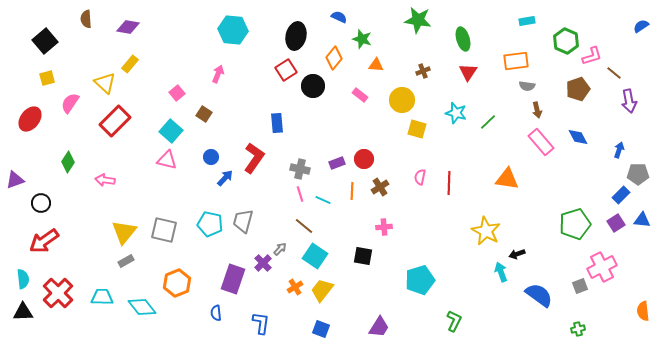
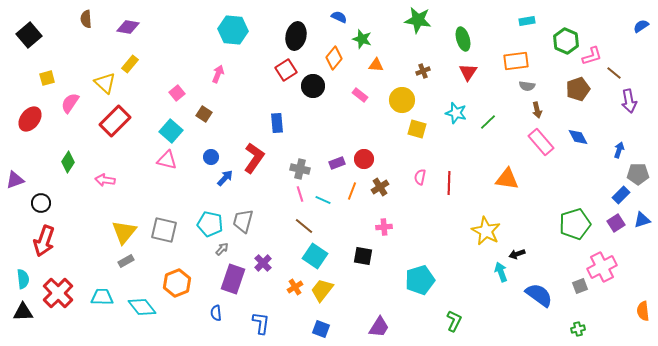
black square at (45, 41): moved 16 px left, 6 px up
orange line at (352, 191): rotated 18 degrees clockwise
blue triangle at (642, 220): rotated 24 degrees counterclockwise
red arrow at (44, 241): rotated 36 degrees counterclockwise
gray arrow at (280, 249): moved 58 px left
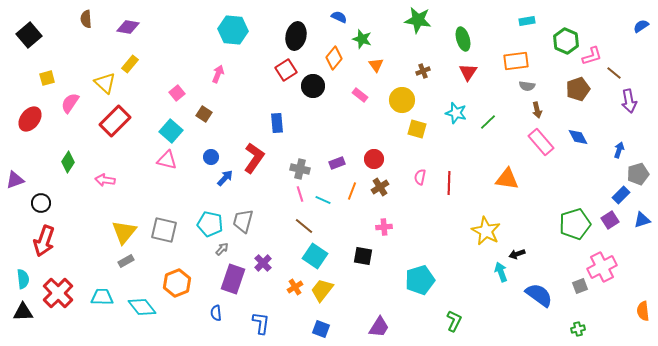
orange triangle at (376, 65): rotated 49 degrees clockwise
red circle at (364, 159): moved 10 px right
gray pentagon at (638, 174): rotated 15 degrees counterclockwise
purple square at (616, 223): moved 6 px left, 3 px up
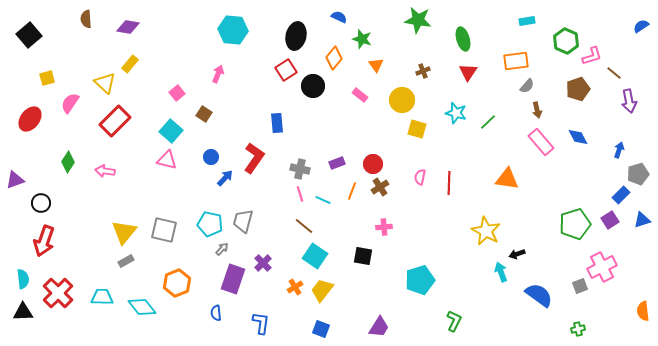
gray semicircle at (527, 86): rotated 56 degrees counterclockwise
red circle at (374, 159): moved 1 px left, 5 px down
pink arrow at (105, 180): moved 9 px up
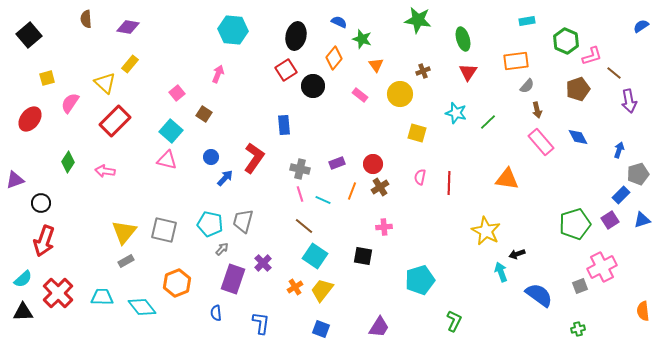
blue semicircle at (339, 17): moved 5 px down
yellow circle at (402, 100): moved 2 px left, 6 px up
blue rectangle at (277, 123): moved 7 px right, 2 px down
yellow square at (417, 129): moved 4 px down
cyan semicircle at (23, 279): rotated 54 degrees clockwise
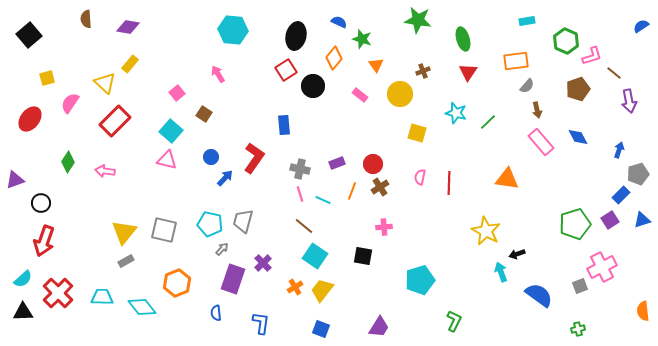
pink arrow at (218, 74): rotated 54 degrees counterclockwise
